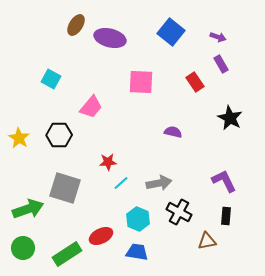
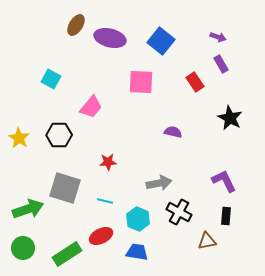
blue square: moved 10 px left, 9 px down
cyan line: moved 16 px left, 18 px down; rotated 56 degrees clockwise
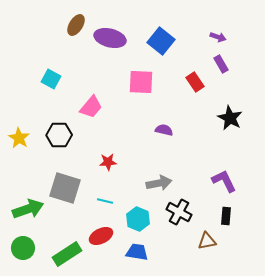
purple semicircle: moved 9 px left, 2 px up
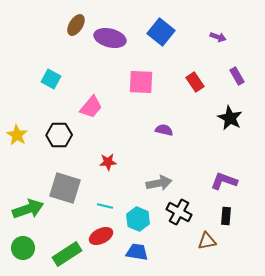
blue square: moved 9 px up
purple rectangle: moved 16 px right, 12 px down
yellow star: moved 2 px left, 3 px up
purple L-shape: rotated 44 degrees counterclockwise
cyan line: moved 5 px down
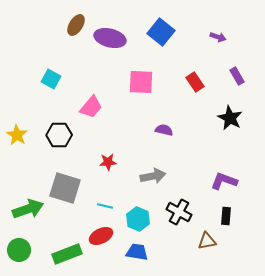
gray arrow: moved 6 px left, 7 px up
green circle: moved 4 px left, 2 px down
green rectangle: rotated 12 degrees clockwise
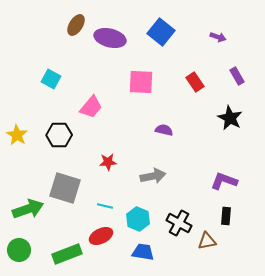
black cross: moved 11 px down
blue trapezoid: moved 6 px right
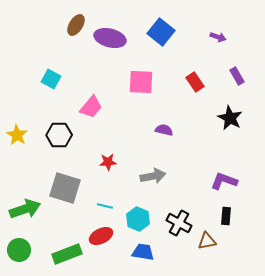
green arrow: moved 3 px left
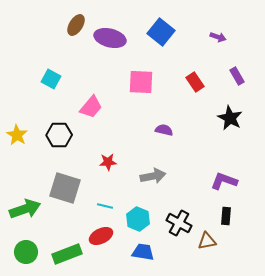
green circle: moved 7 px right, 2 px down
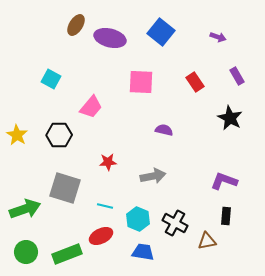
black cross: moved 4 px left
